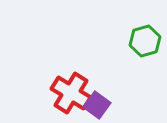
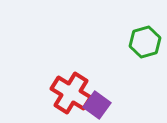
green hexagon: moved 1 px down
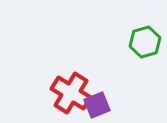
purple square: rotated 32 degrees clockwise
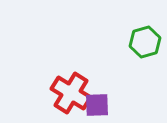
purple square: rotated 20 degrees clockwise
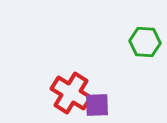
green hexagon: rotated 20 degrees clockwise
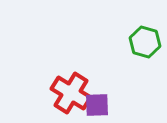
green hexagon: rotated 12 degrees clockwise
